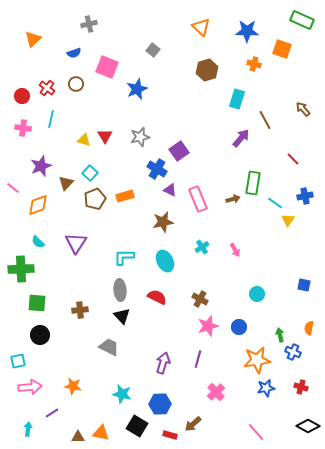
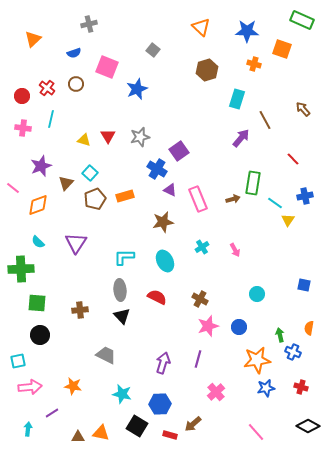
red triangle at (105, 136): moved 3 px right
gray trapezoid at (109, 347): moved 3 px left, 8 px down
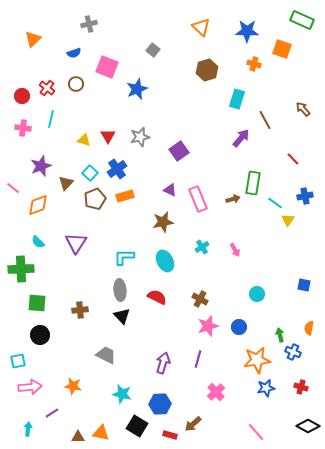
blue cross at (157, 169): moved 40 px left; rotated 24 degrees clockwise
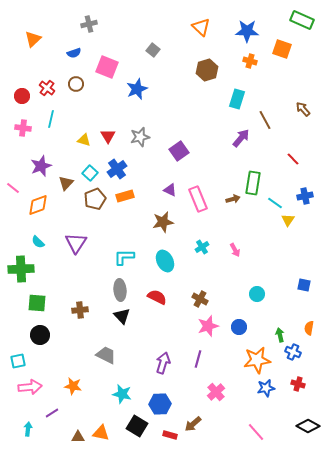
orange cross at (254, 64): moved 4 px left, 3 px up
red cross at (301, 387): moved 3 px left, 3 px up
